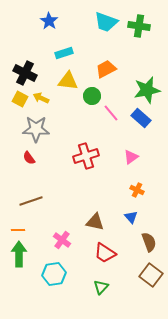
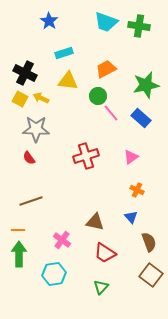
green star: moved 1 px left, 5 px up
green circle: moved 6 px right
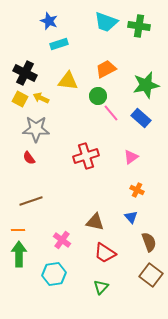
blue star: rotated 12 degrees counterclockwise
cyan rectangle: moved 5 px left, 9 px up
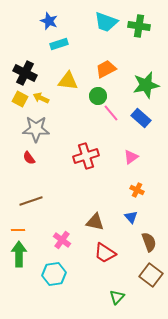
green triangle: moved 16 px right, 10 px down
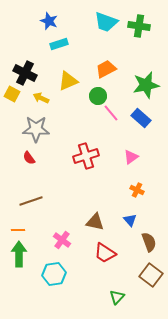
yellow triangle: rotated 30 degrees counterclockwise
yellow square: moved 8 px left, 5 px up
blue triangle: moved 1 px left, 3 px down
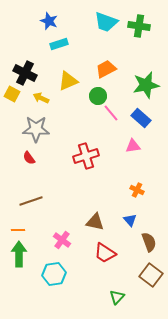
pink triangle: moved 2 px right, 11 px up; rotated 28 degrees clockwise
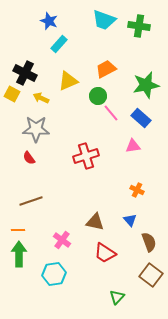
cyan trapezoid: moved 2 px left, 2 px up
cyan rectangle: rotated 30 degrees counterclockwise
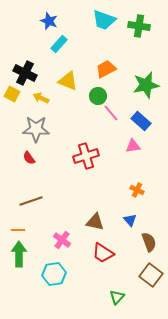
yellow triangle: rotated 45 degrees clockwise
blue rectangle: moved 3 px down
red trapezoid: moved 2 px left
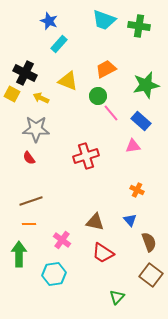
orange line: moved 11 px right, 6 px up
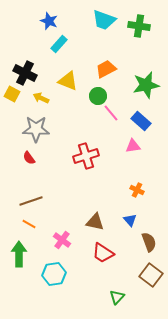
orange line: rotated 32 degrees clockwise
